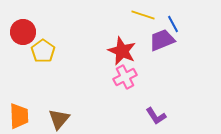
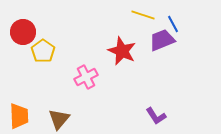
pink cross: moved 39 px left
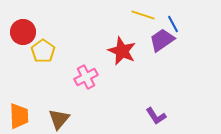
purple trapezoid: rotated 12 degrees counterclockwise
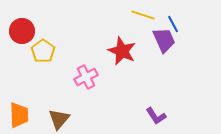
red circle: moved 1 px left, 1 px up
purple trapezoid: moved 2 px right; rotated 100 degrees clockwise
orange trapezoid: moved 1 px up
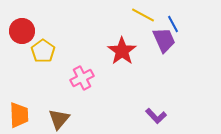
yellow line: rotated 10 degrees clockwise
red star: rotated 12 degrees clockwise
pink cross: moved 4 px left, 1 px down
purple L-shape: rotated 10 degrees counterclockwise
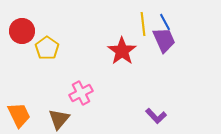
yellow line: moved 9 px down; rotated 55 degrees clockwise
blue line: moved 8 px left, 2 px up
yellow pentagon: moved 4 px right, 3 px up
pink cross: moved 1 px left, 15 px down
orange trapezoid: rotated 24 degrees counterclockwise
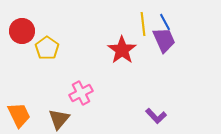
red star: moved 1 px up
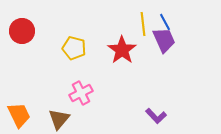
yellow pentagon: moved 27 px right; rotated 20 degrees counterclockwise
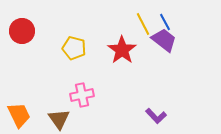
yellow line: rotated 20 degrees counterclockwise
purple trapezoid: rotated 28 degrees counterclockwise
pink cross: moved 1 px right, 2 px down; rotated 15 degrees clockwise
brown triangle: rotated 15 degrees counterclockwise
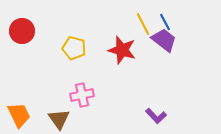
red star: rotated 20 degrees counterclockwise
